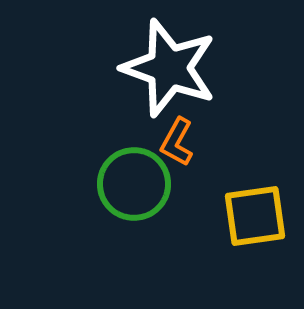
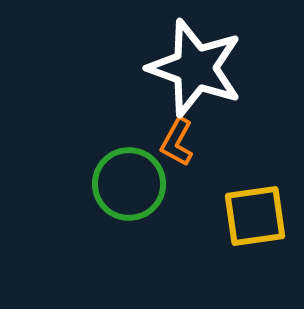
white star: moved 26 px right
green circle: moved 5 px left
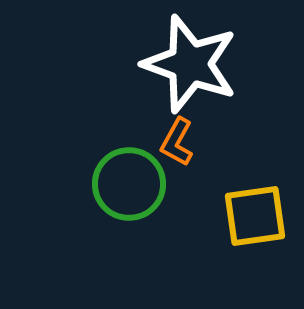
white star: moved 5 px left, 4 px up
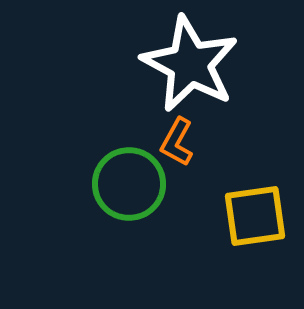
white star: rotated 8 degrees clockwise
